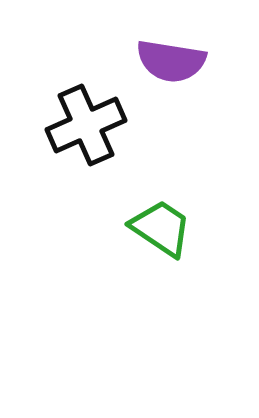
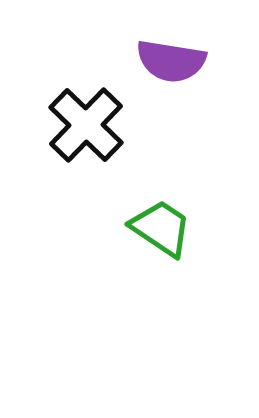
black cross: rotated 22 degrees counterclockwise
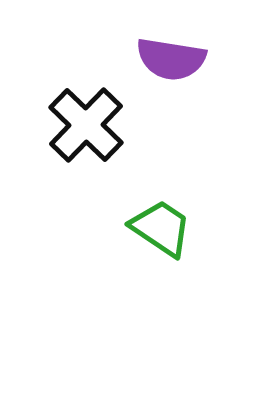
purple semicircle: moved 2 px up
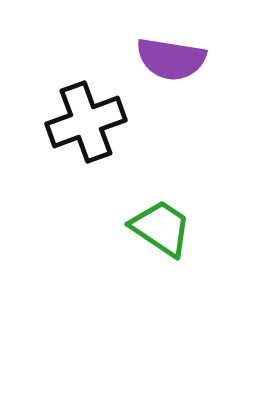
black cross: moved 3 px up; rotated 26 degrees clockwise
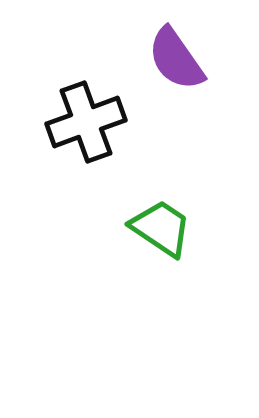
purple semicircle: moved 5 px right; rotated 46 degrees clockwise
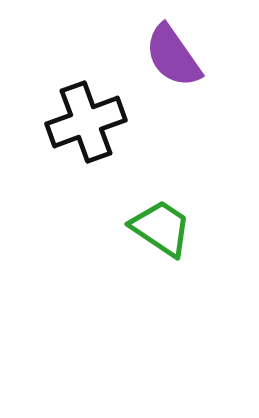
purple semicircle: moved 3 px left, 3 px up
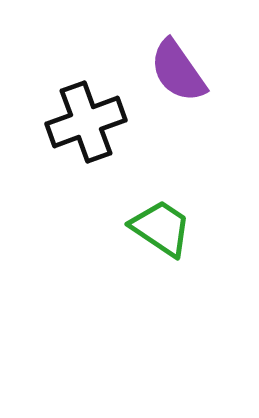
purple semicircle: moved 5 px right, 15 px down
